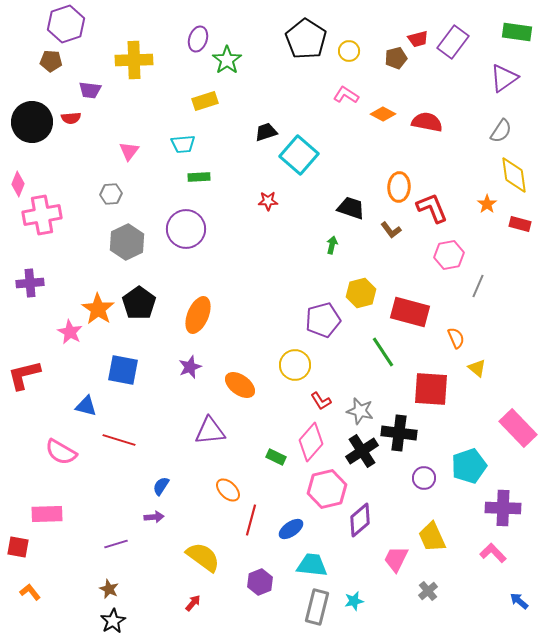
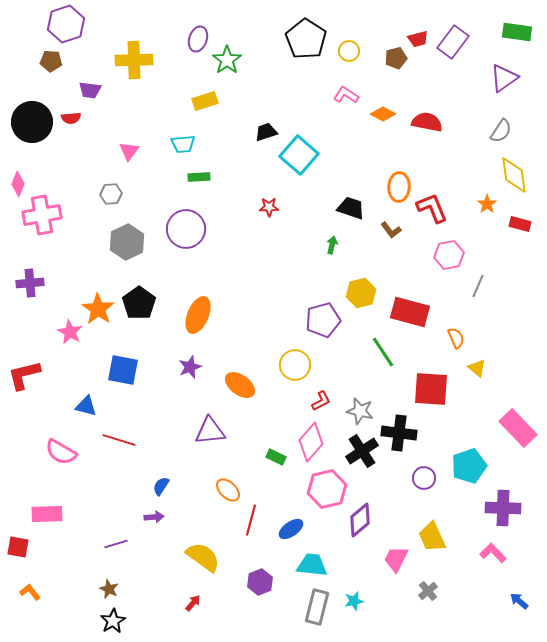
red star at (268, 201): moved 1 px right, 6 px down
red L-shape at (321, 401): rotated 85 degrees counterclockwise
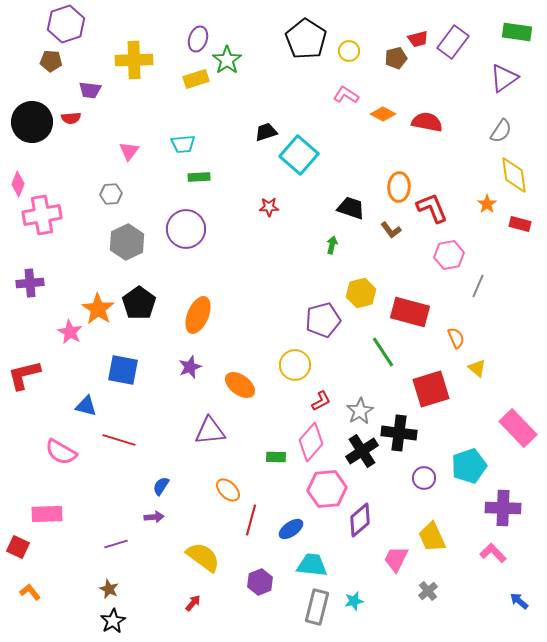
yellow rectangle at (205, 101): moved 9 px left, 22 px up
red square at (431, 389): rotated 21 degrees counterclockwise
gray star at (360, 411): rotated 28 degrees clockwise
green rectangle at (276, 457): rotated 24 degrees counterclockwise
pink hexagon at (327, 489): rotated 9 degrees clockwise
red square at (18, 547): rotated 15 degrees clockwise
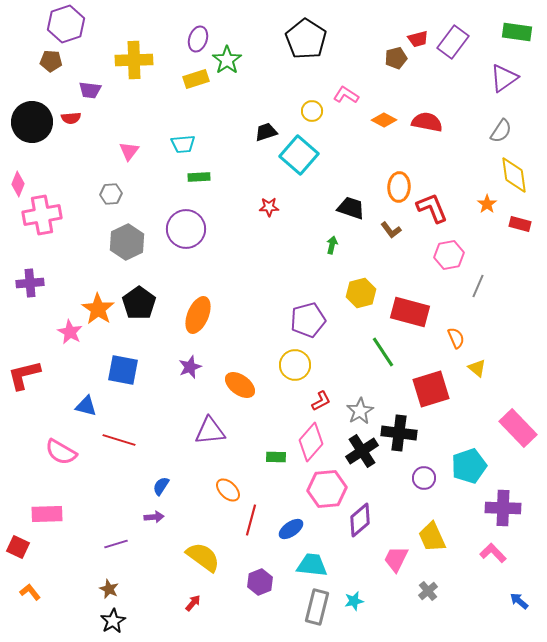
yellow circle at (349, 51): moved 37 px left, 60 px down
orange diamond at (383, 114): moved 1 px right, 6 px down
purple pentagon at (323, 320): moved 15 px left
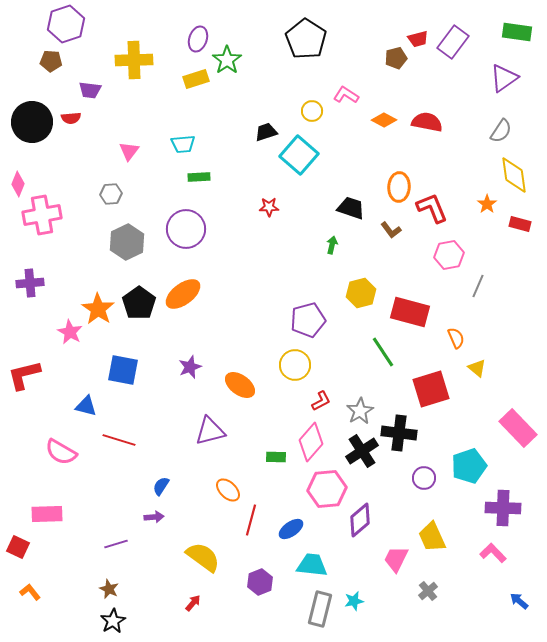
orange ellipse at (198, 315): moved 15 px left, 21 px up; rotated 30 degrees clockwise
purple triangle at (210, 431): rotated 8 degrees counterclockwise
gray rectangle at (317, 607): moved 3 px right, 2 px down
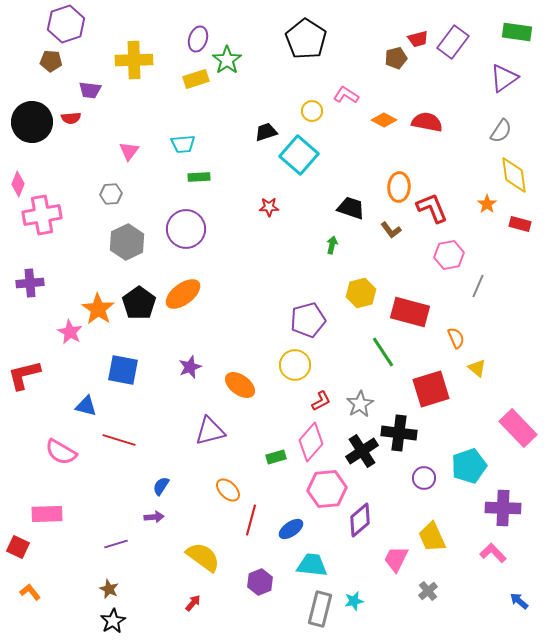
gray star at (360, 411): moved 7 px up
green rectangle at (276, 457): rotated 18 degrees counterclockwise
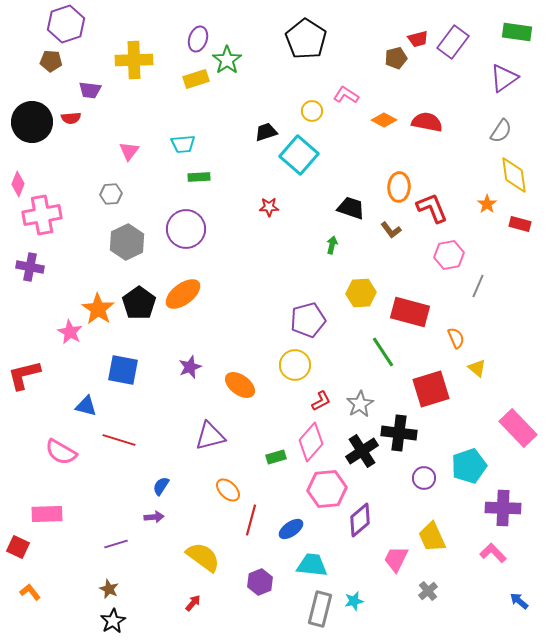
purple cross at (30, 283): moved 16 px up; rotated 16 degrees clockwise
yellow hexagon at (361, 293): rotated 12 degrees clockwise
purple triangle at (210, 431): moved 5 px down
